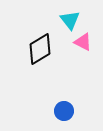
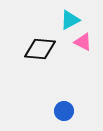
cyan triangle: rotated 40 degrees clockwise
black diamond: rotated 36 degrees clockwise
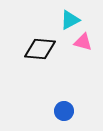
pink triangle: rotated 12 degrees counterclockwise
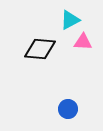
pink triangle: rotated 12 degrees counterclockwise
blue circle: moved 4 px right, 2 px up
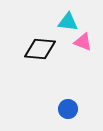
cyan triangle: moved 2 px left, 2 px down; rotated 35 degrees clockwise
pink triangle: rotated 18 degrees clockwise
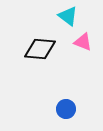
cyan triangle: moved 6 px up; rotated 30 degrees clockwise
blue circle: moved 2 px left
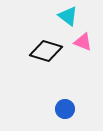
black diamond: moved 6 px right, 2 px down; rotated 12 degrees clockwise
blue circle: moved 1 px left
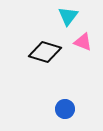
cyan triangle: rotated 30 degrees clockwise
black diamond: moved 1 px left, 1 px down
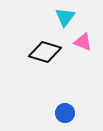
cyan triangle: moved 3 px left, 1 px down
blue circle: moved 4 px down
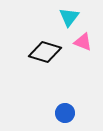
cyan triangle: moved 4 px right
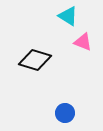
cyan triangle: moved 1 px left, 1 px up; rotated 35 degrees counterclockwise
black diamond: moved 10 px left, 8 px down
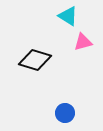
pink triangle: rotated 36 degrees counterclockwise
